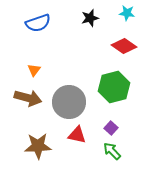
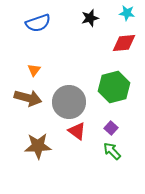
red diamond: moved 3 px up; rotated 40 degrees counterclockwise
red triangle: moved 4 px up; rotated 24 degrees clockwise
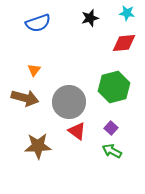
brown arrow: moved 3 px left
green arrow: rotated 18 degrees counterclockwise
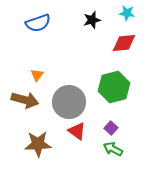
black star: moved 2 px right, 2 px down
orange triangle: moved 3 px right, 5 px down
brown arrow: moved 2 px down
brown star: moved 2 px up
green arrow: moved 1 px right, 2 px up
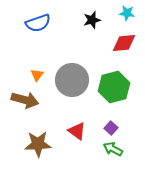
gray circle: moved 3 px right, 22 px up
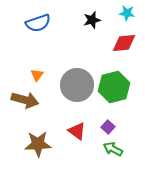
gray circle: moved 5 px right, 5 px down
purple square: moved 3 px left, 1 px up
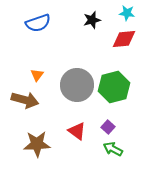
red diamond: moved 4 px up
brown star: moved 1 px left
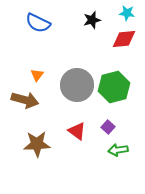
blue semicircle: rotated 45 degrees clockwise
green arrow: moved 5 px right, 1 px down; rotated 36 degrees counterclockwise
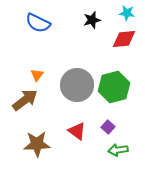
brown arrow: rotated 52 degrees counterclockwise
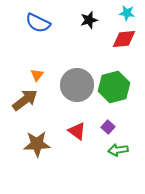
black star: moved 3 px left
